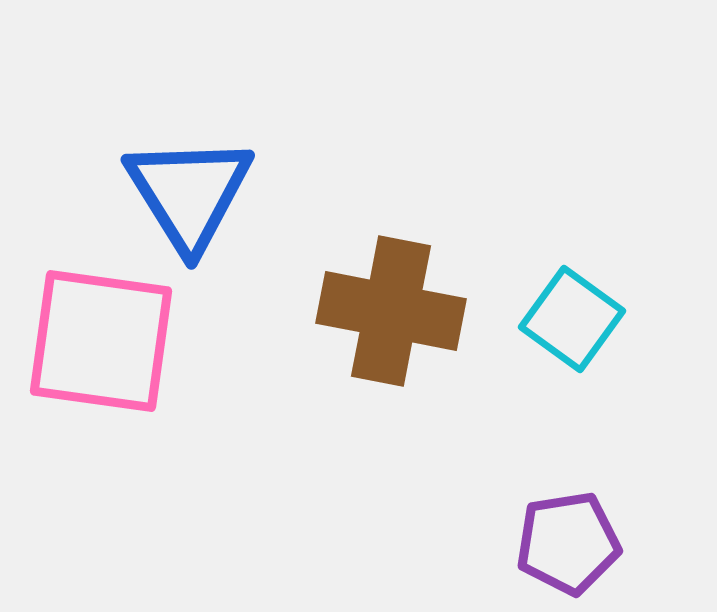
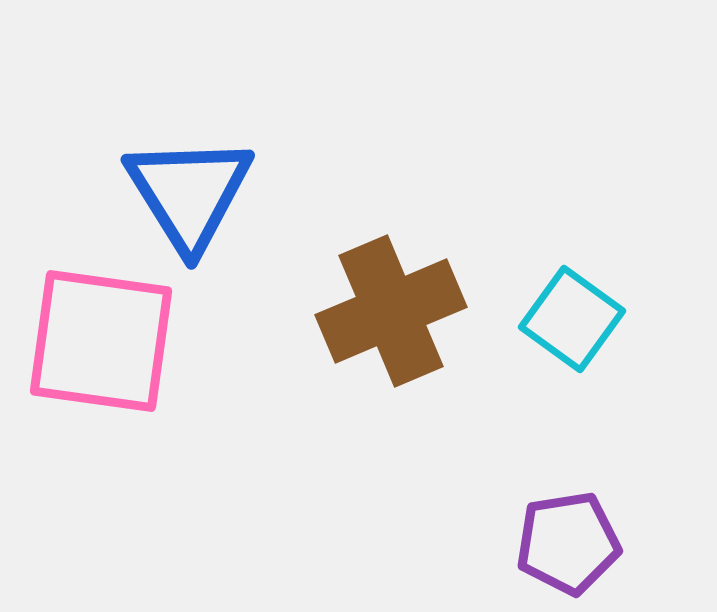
brown cross: rotated 34 degrees counterclockwise
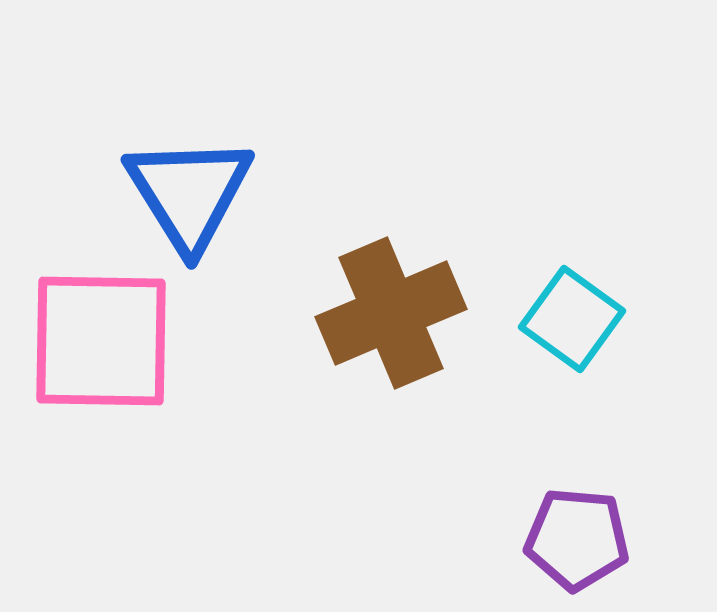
brown cross: moved 2 px down
pink square: rotated 7 degrees counterclockwise
purple pentagon: moved 9 px right, 4 px up; rotated 14 degrees clockwise
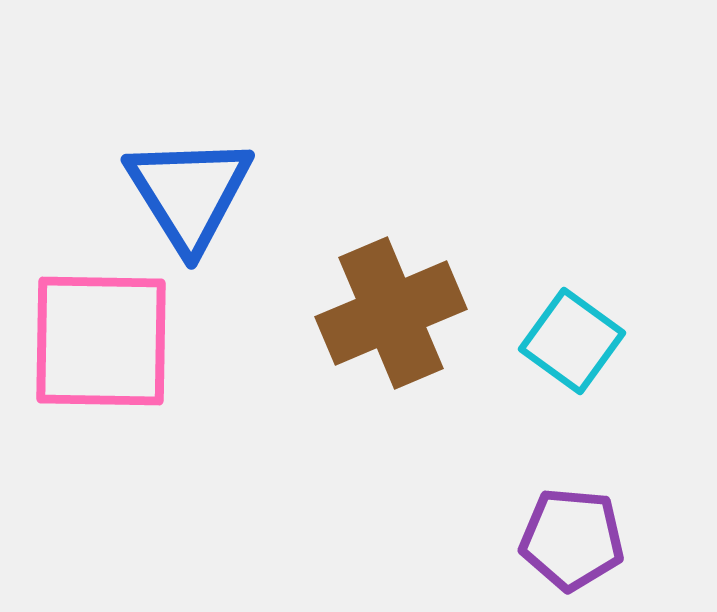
cyan square: moved 22 px down
purple pentagon: moved 5 px left
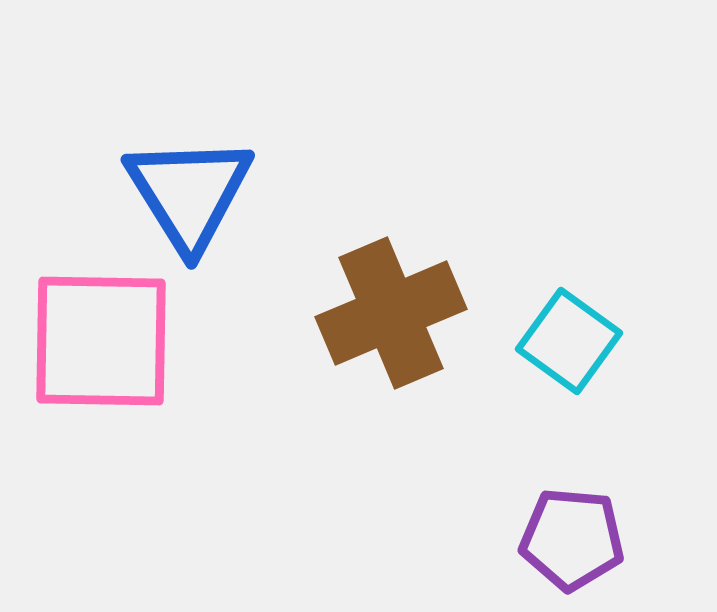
cyan square: moved 3 px left
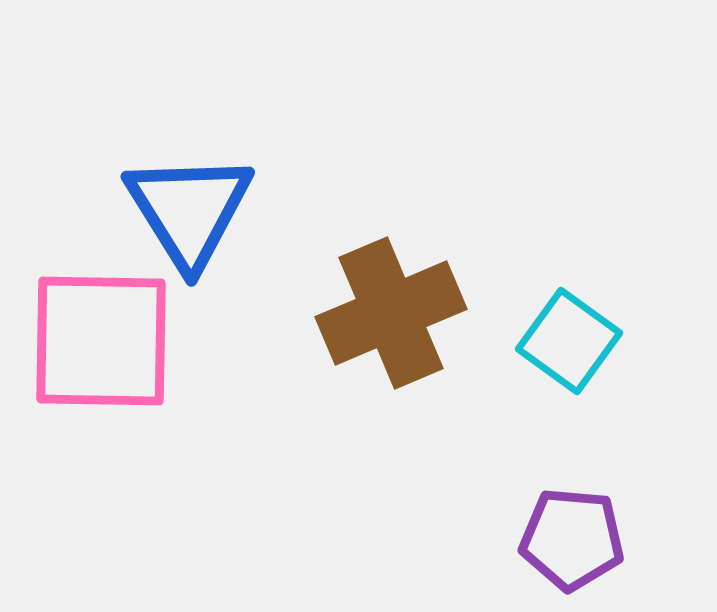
blue triangle: moved 17 px down
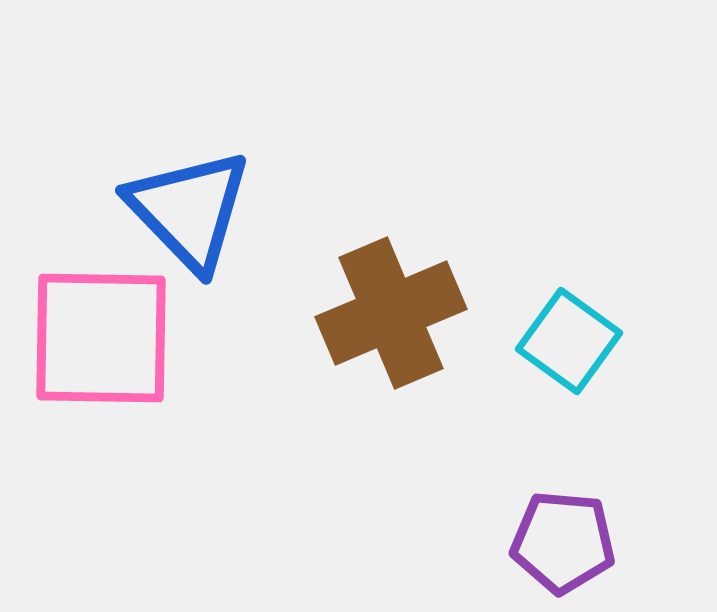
blue triangle: rotated 12 degrees counterclockwise
pink square: moved 3 px up
purple pentagon: moved 9 px left, 3 px down
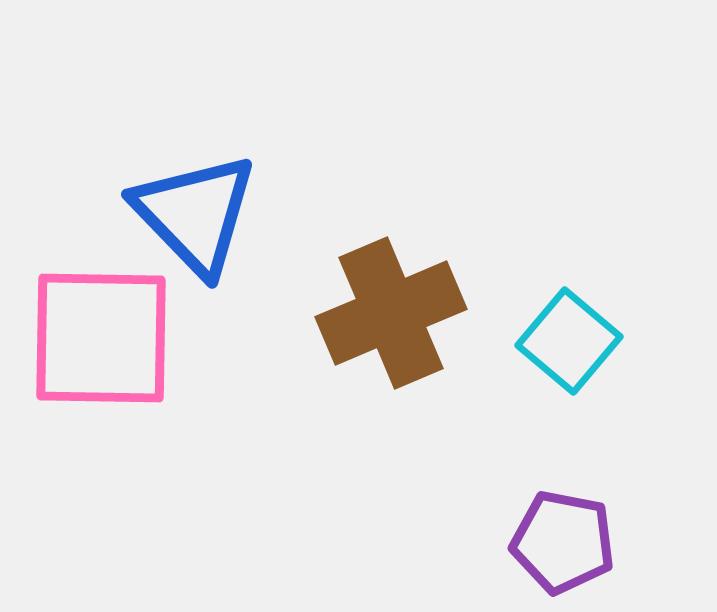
blue triangle: moved 6 px right, 4 px down
cyan square: rotated 4 degrees clockwise
purple pentagon: rotated 6 degrees clockwise
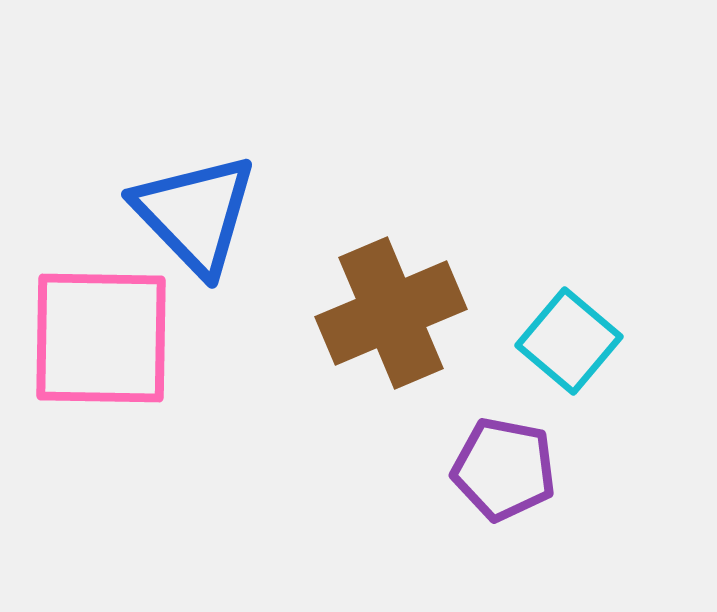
purple pentagon: moved 59 px left, 73 px up
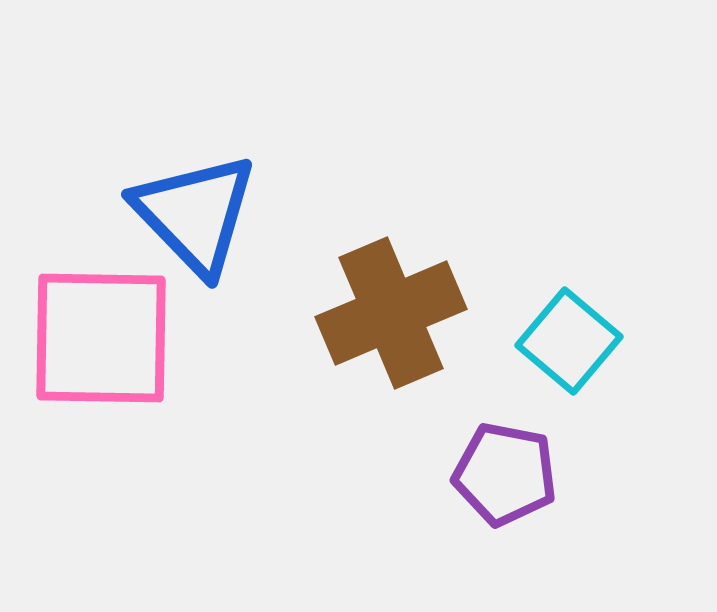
purple pentagon: moved 1 px right, 5 px down
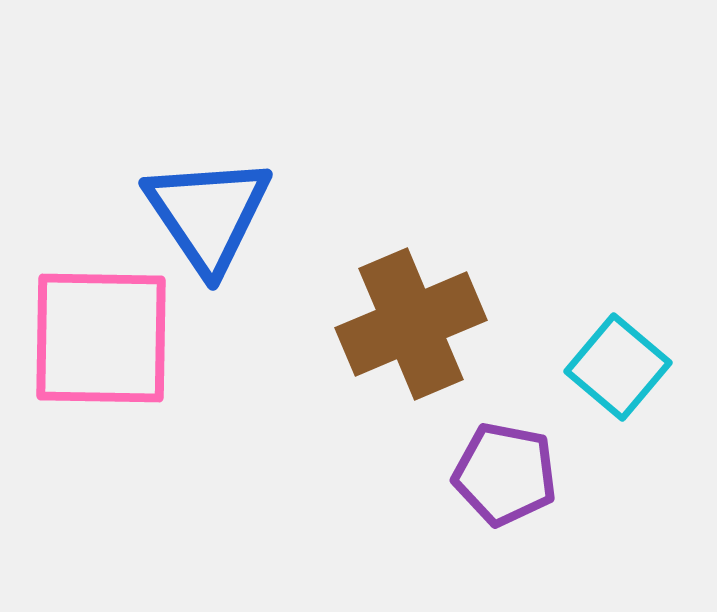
blue triangle: moved 13 px right; rotated 10 degrees clockwise
brown cross: moved 20 px right, 11 px down
cyan square: moved 49 px right, 26 px down
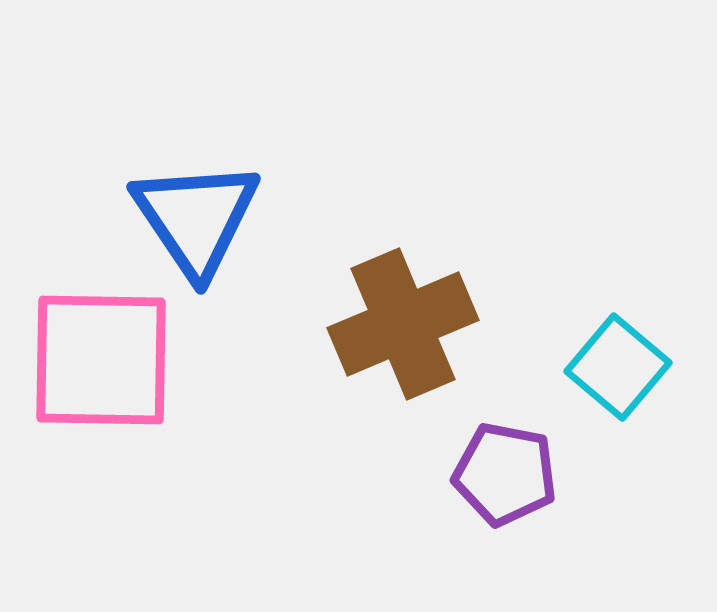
blue triangle: moved 12 px left, 4 px down
brown cross: moved 8 px left
pink square: moved 22 px down
